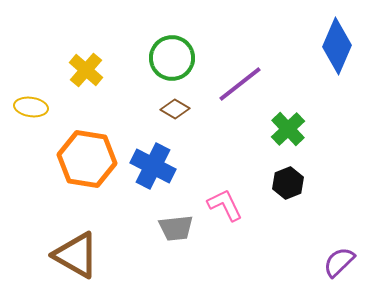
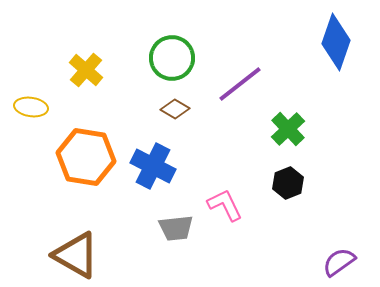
blue diamond: moved 1 px left, 4 px up; rotated 4 degrees counterclockwise
orange hexagon: moved 1 px left, 2 px up
purple semicircle: rotated 8 degrees clockwise
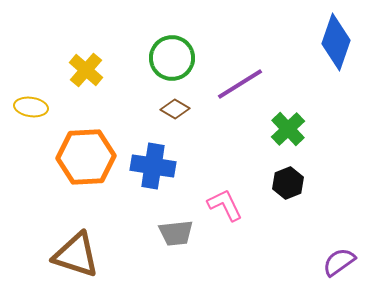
purple line: rotated 6 degrees clockwise
orange hexagon: rotated 12 degrees counterclockwise
blue cross: rotated 18 degrees counterclockwise
gray trapezoid: moved 5 px down
brown triangle: rotated 12 degrees counterclockwise
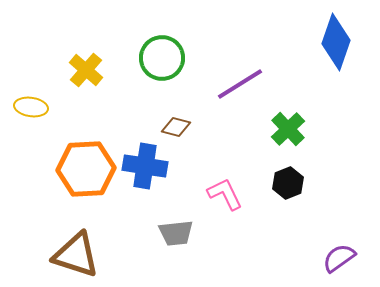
green circle: moved 10 px left
brown diamond: moved 1 px right, 18 px down; rotated 16 degrees counterclockwise
orange hexagon: moved 12 px down
blue cross: moved 8 px left
pink L-shape: moved 11 px up
purple semicircle: moved 4 px up
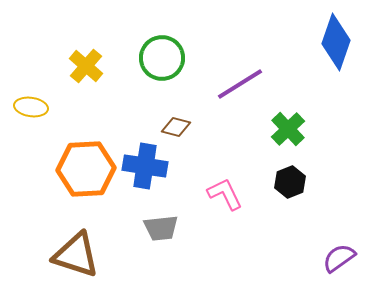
yellow cross: moved 4 px up
black hexagon: moved 2 px right, 1 px up
gray trapezoid: moved 15 px left, 5 px up
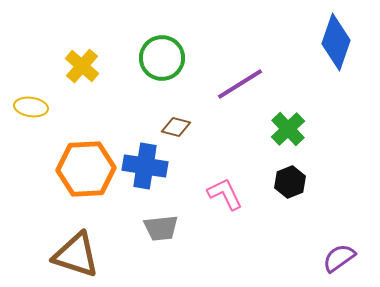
yellow cross: moved 4 px left
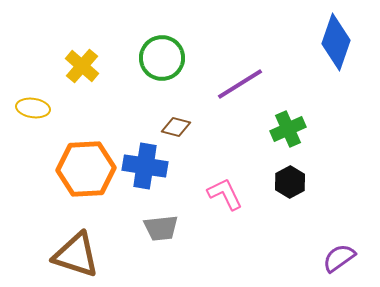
yellow ellipse: moved 2 px right, 1 px down
green cross: rotated 20 degrees clockwise
black hexagon: rotated 8 degrees counterclockwise
